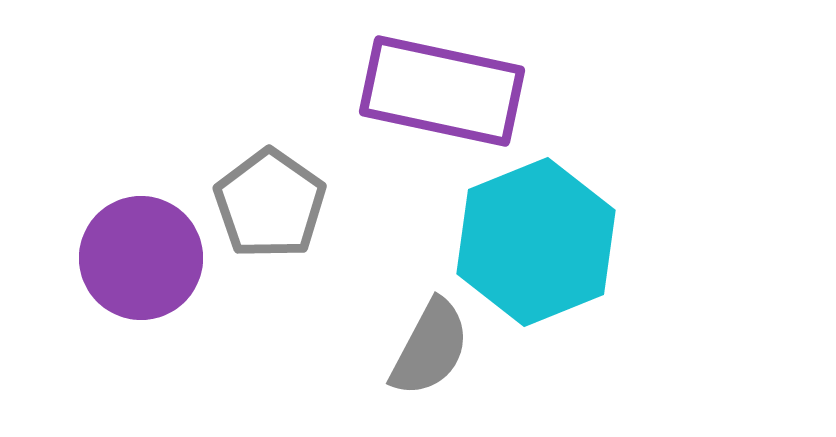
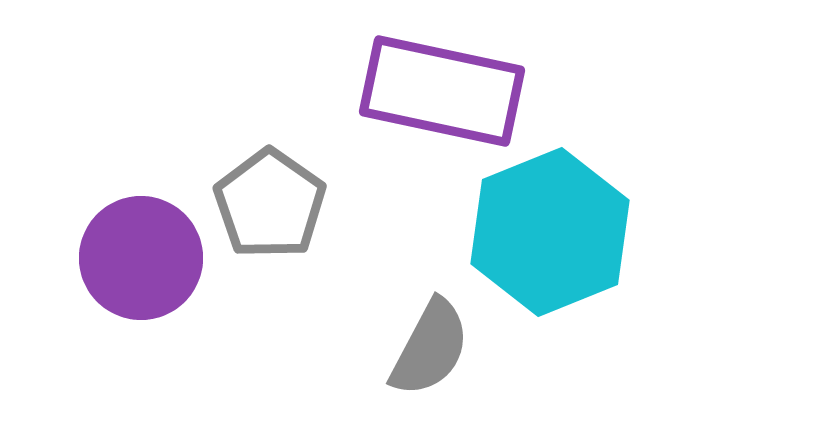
cyan hexagon: moved 14 px right, 10 px up
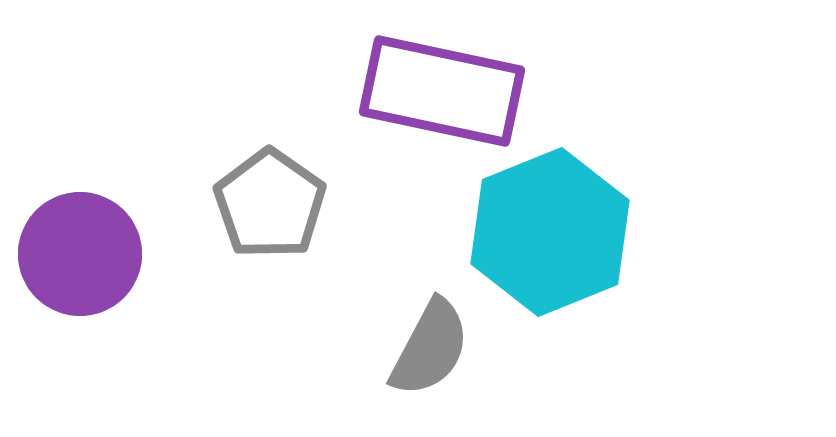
purple circle: moved 61 px left, 4 px up
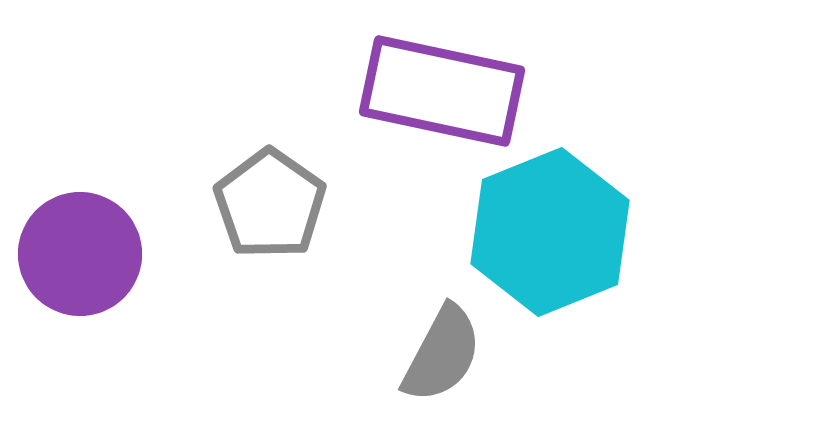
gray semicircle: moved 12 px right, 6 px down
